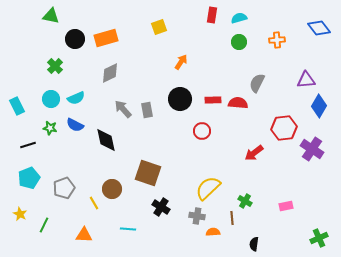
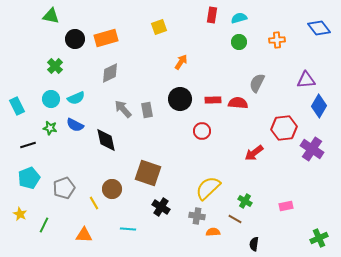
brown line at (232, 218): moved 3 px right, 1 px down; rotated 56 degrees counterclockwise
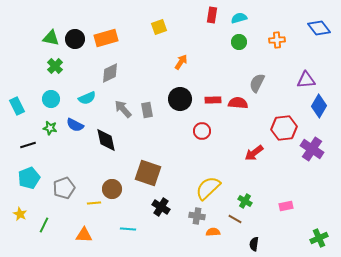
green triangle at (51, 16): moved 22 px down
cyan semicircle at (76, 98): moved 11 px right
yellow line at (94, 203): rotated 64 degrees counterclockwise
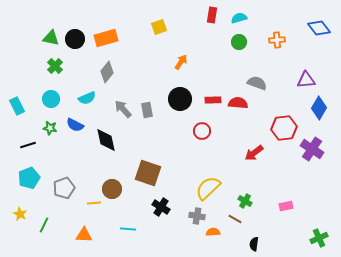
gray diamond at (110, 73): moved 3 px left, 1 px up; rotated 25 degrees counterclockwise
gray semicircle at (257, 83): rotated 84 degrees clockwise
blue diamond at (319, 106): moved 2 px down
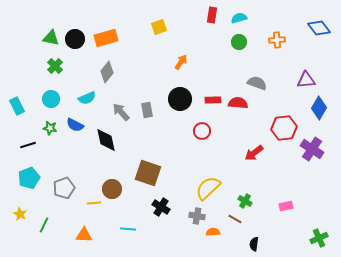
gray arrow at (123, 109): moved 2 px left, 3 px down
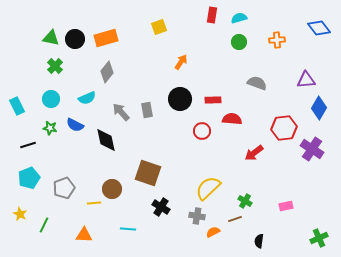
red semicircle at (238, 103): moved 6 px left, 16 px down
brown line at (235, 219): rotated 48 degrees counterclockwise
orange semicircle at (213, 232): rotated 24 degrees counterclockwise
black semicircle at (254, 244): moved 5 px right, 3 px up
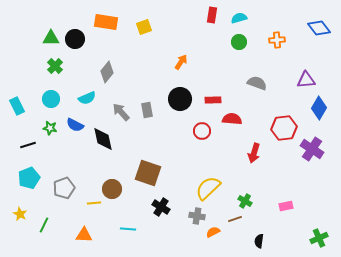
yellow square at (159, 27): moved 15 px left
green triangle at (51, 38): rotated 12 degrees counterclockwise
orange rectangle at (106, 38): moved 16 px up; rotated 25 degrees clockwise
black diamond at (106, 140): moved 3 px left, 1 px up
red arrow at (254, 153): rotated 36 degrees counterclockwise
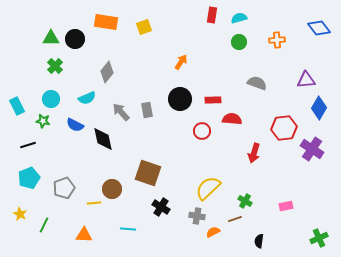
green star at (50, 128): moved 7 px left, 7 px up
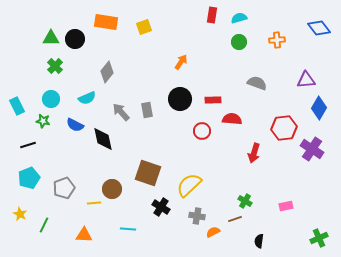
yellow semicircle at (208, 188): moved 19 px left, 3 px up
